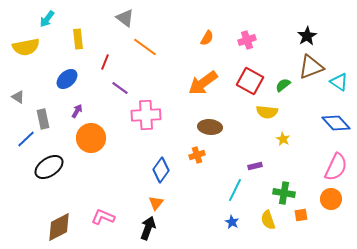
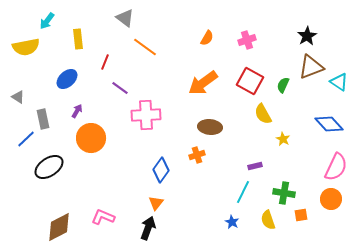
cyan arrow at (47, 19): moved 2 px down
green semicircle at (283, 85): rotated 28 degrees counterclockwise
yellow semicircle at (267, 112): moved 4 px left, 2 px down; rotated 55 degrees clockwise
blue diamond at (336, 123): moved 7 px left, 1 px down
cyan line at (235, 190): moved 8 px right, 2 px down
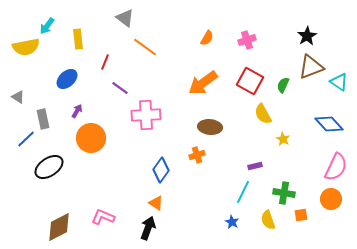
cyan arrow at (47, 21): moved 5 px down
orange triangle at (156, 203): rotated 35 degrees counterclockwise
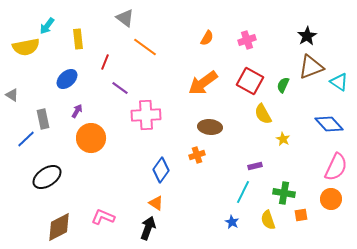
gray triangle at (18, 97): moved 6 px left, 2 px up
black ellipse at (49, 167): moved 2 px left, 10 px down
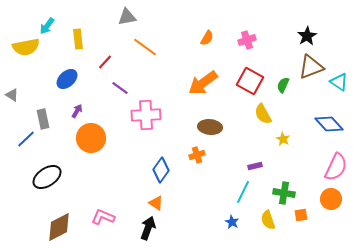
gray triangle at (125, 18): moved 2 px right, 1 px up; rotated 48 degrees counterclockwise
red line at (105, 62): rotated 21 degrees clockwise
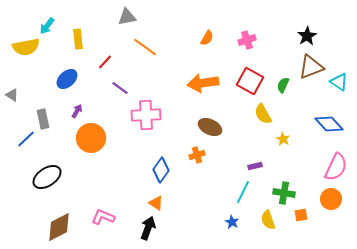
orange arrow at (203, 83): rotated 28 degrees clockwise
brown ellipse at (210, 127): rotated 20 degrees clockwise
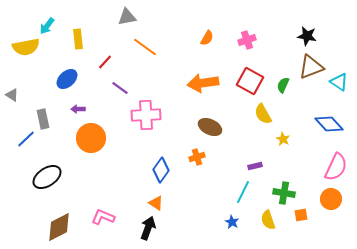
black star at (307, 36): rotated 30 degrees counterclockwise
purple arrow at (77, 111): moved 1 px right, 2 px up; rotated 120 degrees counterclockwise
orange cross at (197, 155): moved 2 px down
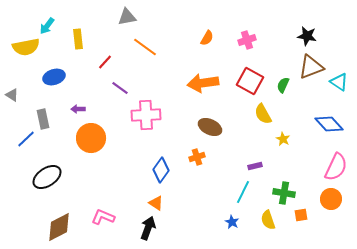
blue ellipse at (67, 79): moved 13 px left, 2 px up; rotated 25 degrees clockwise
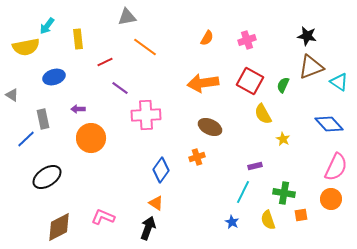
red line at (105, 62): rotated 21 degrees clockwise
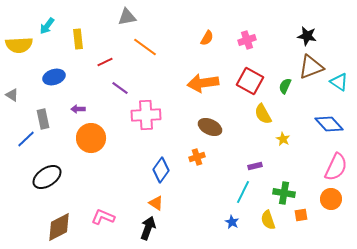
yellow semicircle at (26, 47): moved 7 px left, 2 px up; rotated 8 degrees clockwise
green semicircle at (283, 85): moved 2 px right, 1 px down
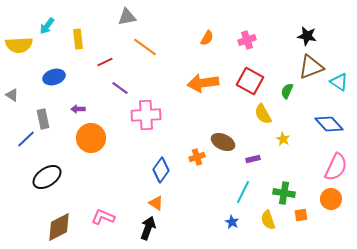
green semicircle at (285, 86): moved 2 px right, 5 px down
brown ellipse at (210, 127): moved 13 px right, 15 px down
purple rectangle at (255, 166): moved 2 px left, 7 px up
